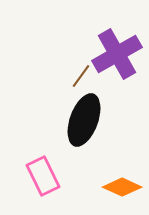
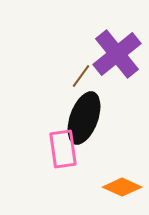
purple cross: rotated 9 degrees counterclockwise
black ellipse: moved 2 px up
pink rectangle: moved 20 px right, 27 px up; rotated 18 degrees clockwise
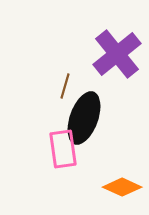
brown line: moved 16 px left, 10 px down; rotated 20 degrees counterclockwise
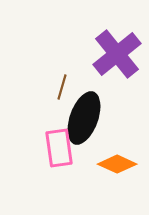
brown line: moved 3 px left, 1 px down
pink rectangle: moved 4 px left, 1 px up
orange diamond: moved 5 px left, 23 px up
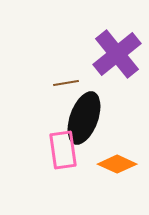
brown line: moved 4 px right, 4 px up; rotated 65 degrees clockwise
pink rectangle: moved 4 px right, 2 px down
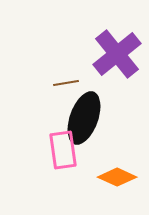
orange diamond: moved 13 px down
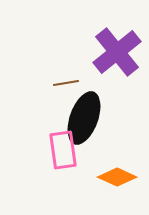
purple cross: moved 2 px up
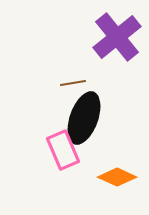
purple cross: moved 15 px up
brown line: moved 7 px right
pink rectangle: rotated 15 degrees counterclockwise
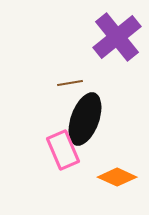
brown line: moved 3 px left
black ellipse: moved 1 px right, 1 px down
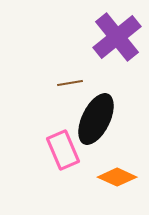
black ellipse: moved 11 px right; rotated 6 degrees clockwise
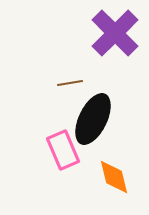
purple cross: moved 2 px left, 4 px up; rotated 6 degrees counterclockwise
black ellipse: moved 3 px left
orange diamond: moved 3 px left; rotated 51 degrees clockwise
